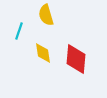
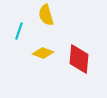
yellow diamond: rotated 60 degrees counterclockwise
red diamond: moved 3 px right
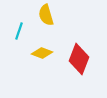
yellow diamond: moved 1 px left
red diamond: rotated 16 degrees clockwise
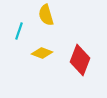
red diamond: moved 1 px right, 1 px down
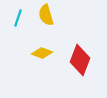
cyan line: moved 1 px left, 13 px up
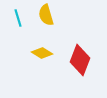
cyan line: rotated 36 degrees counterclockwise
yellow diamond: rotated 10 degrees clockwise
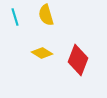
cyan line: moved 3 px left, 1 px up
red diamond: moved 2 px left
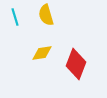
yellow diamond: rotated 40 degrees counterclockwise
red diamond: moved 2 px left, 4 px down
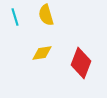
red diamond: moved 5 px right, 1 px up
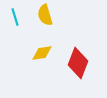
yellow semicircle: moved 1 px left
red diamond: moved 3 px left
